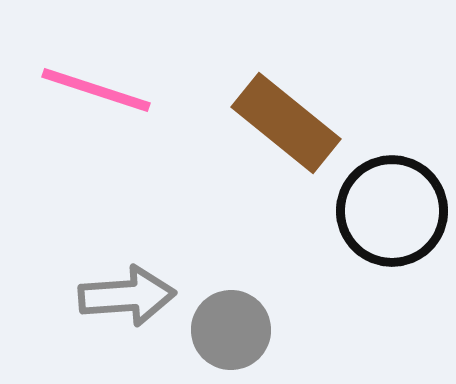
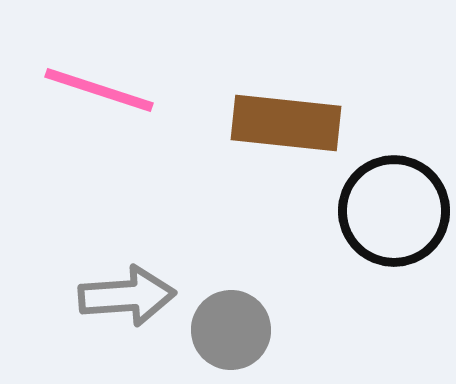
pink line: moved 3 px right
brown rectangle: rotated 33 degrees counterclockwise
black circle: moved 2 px right
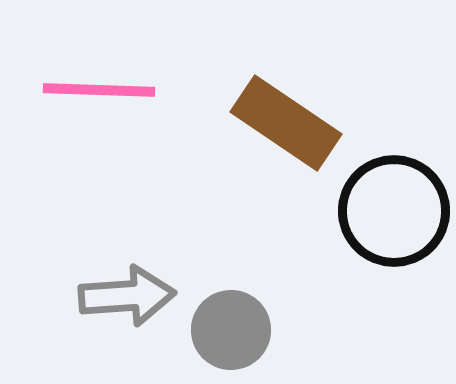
pink line: rotated 16 degrees counterclockwise
brown rectangle: rotated 28 degrees clockwise
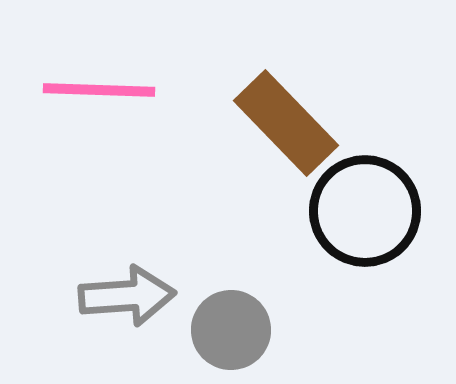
brown rectangle: rotated 12 degrees clockwise
black circle: moved 29 px left
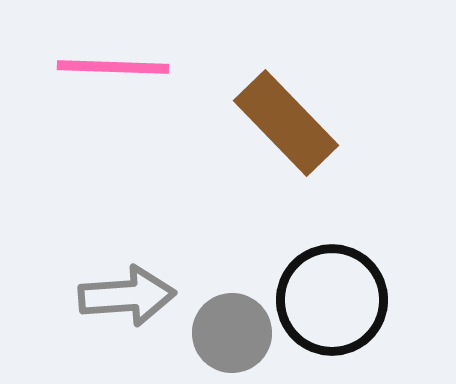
pink line: moved 14 px right, 23 px up
black circle: moved 33 px left, 89 px down
gray circle: moved 1 px right, 3 px down
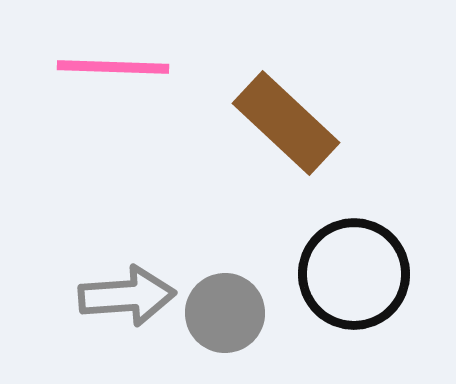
brown rectangle: rotated 3 degrees counterclockwise
black circle: moved 22 px right, 26 px up
gray circle: moved 7 px left, 20 px up
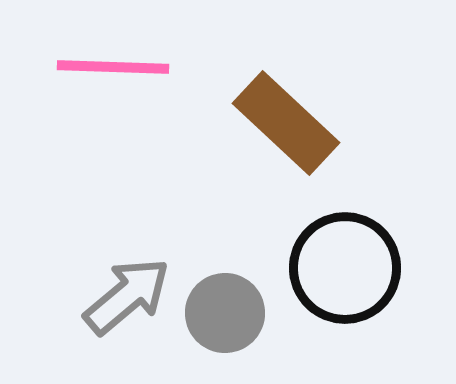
black circle: moved 9 px left, 6 px up
gray arrow: rotated 36 degrees counterclockwise
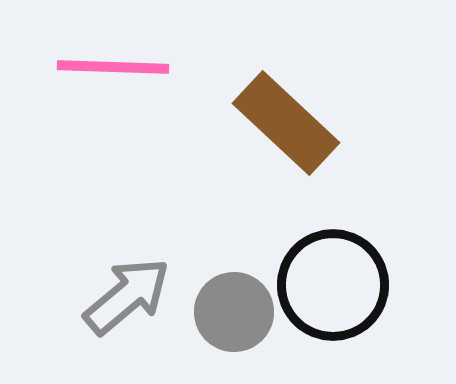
black circle: moved 12 px left, 17 px down
gray circle: moved 9 px right, 1 px up
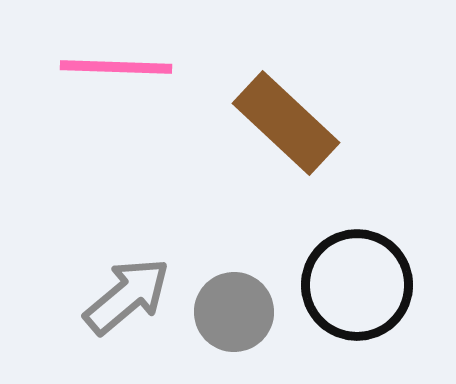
pink line: moved 3 px right
black circle: moved 24 px right
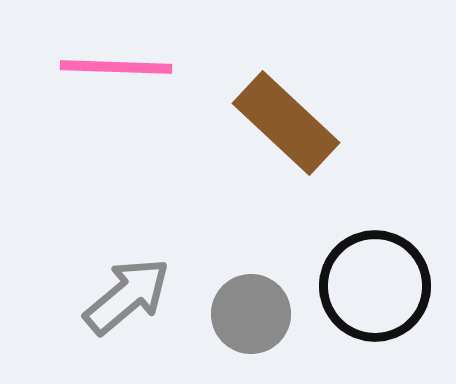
black circle: moved 18 px right, 1 px down
gray circle: moved 17 px right, 2 px down
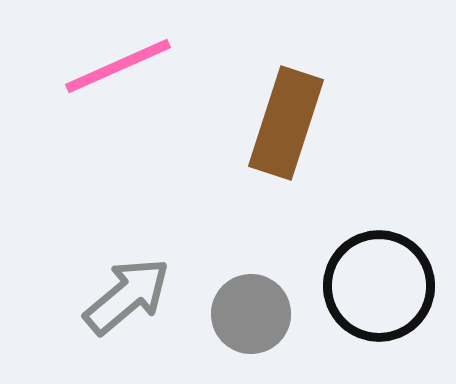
pink line: moved 2 px right, 1 px up; rotated 26 degrees counterclockwise
brown rectangle: rotated 65 degrees clockwise
black circle: moved 4 px right
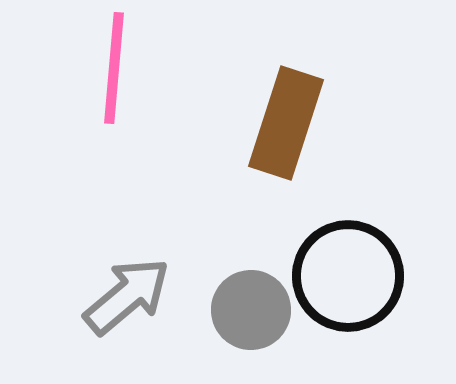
pink line: moved 4 px left, 2 px down; rotated 61 degrees counterclockwise
black circle: moved 31 px left, 10 px up
gray circle: moved 4 px up
